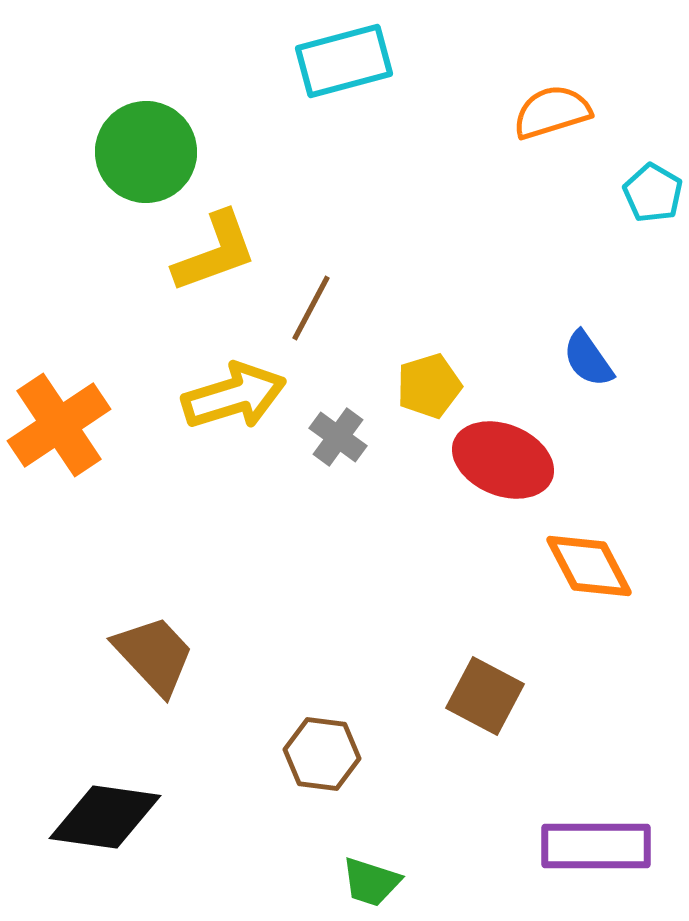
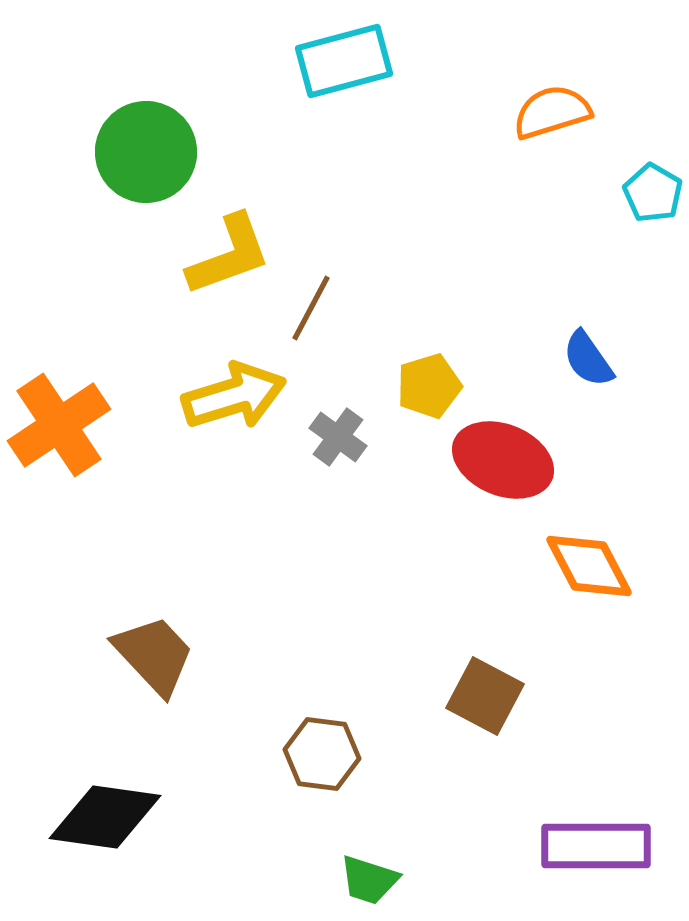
yellow L-shape: moved 14 px right, 3 px down
green trapezoid: moved 2 px left, 2 px up
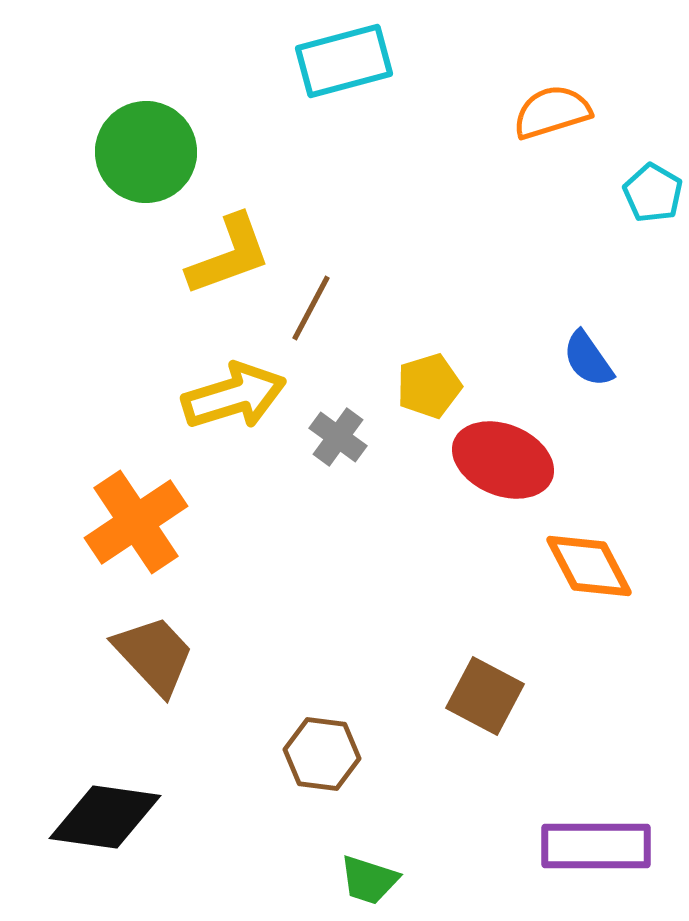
orange cross: moved 77 px right, 97 px down
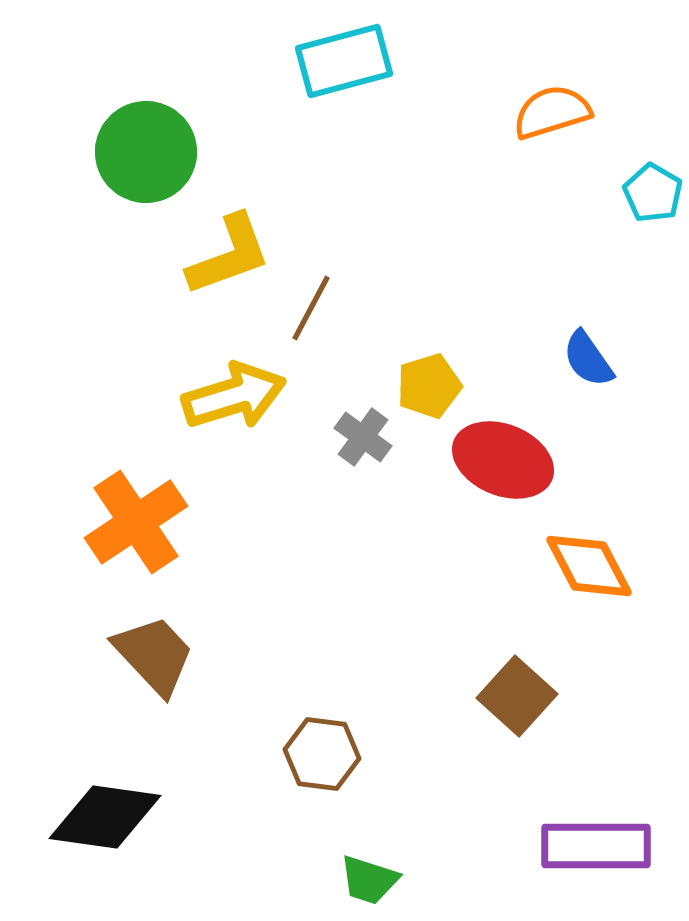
gray cross: moved 25 px right
brown square: moved 32 px right; rotated 14 degrees clockwise
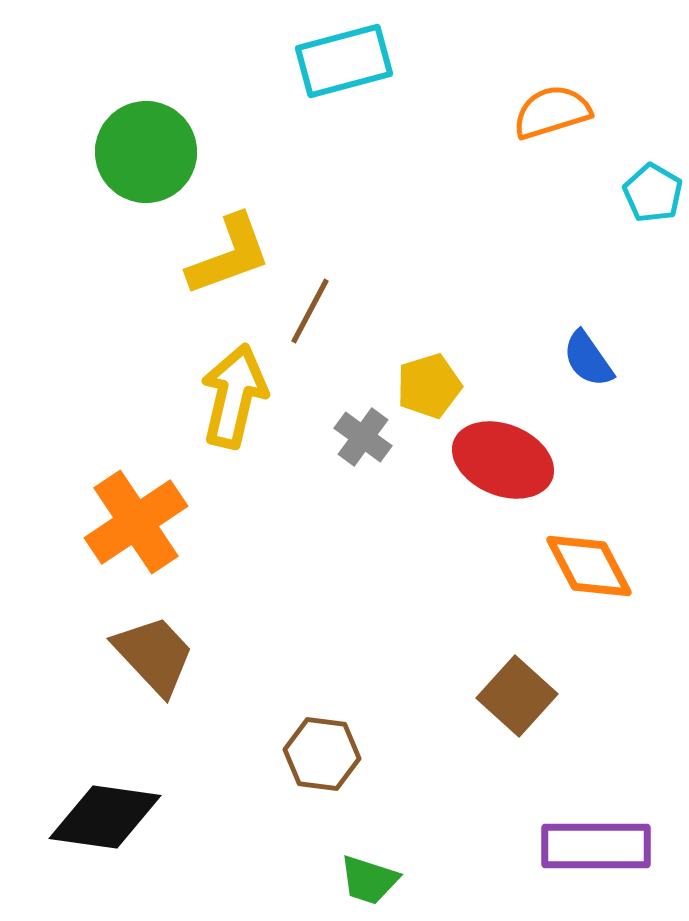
brown line: moved 1 px left, 3 px down
yellow arrow: rotated 60 degrees counterclockwise
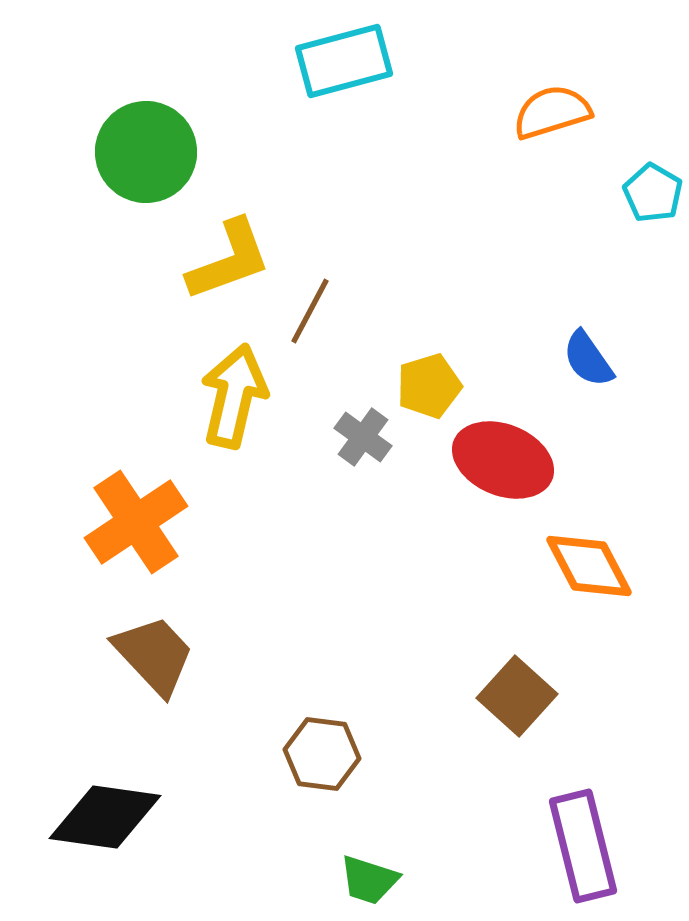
yellow L-shape: moved 5 px down
purple rectangle: moved 13 px left; rotated 76 degrees clockwise
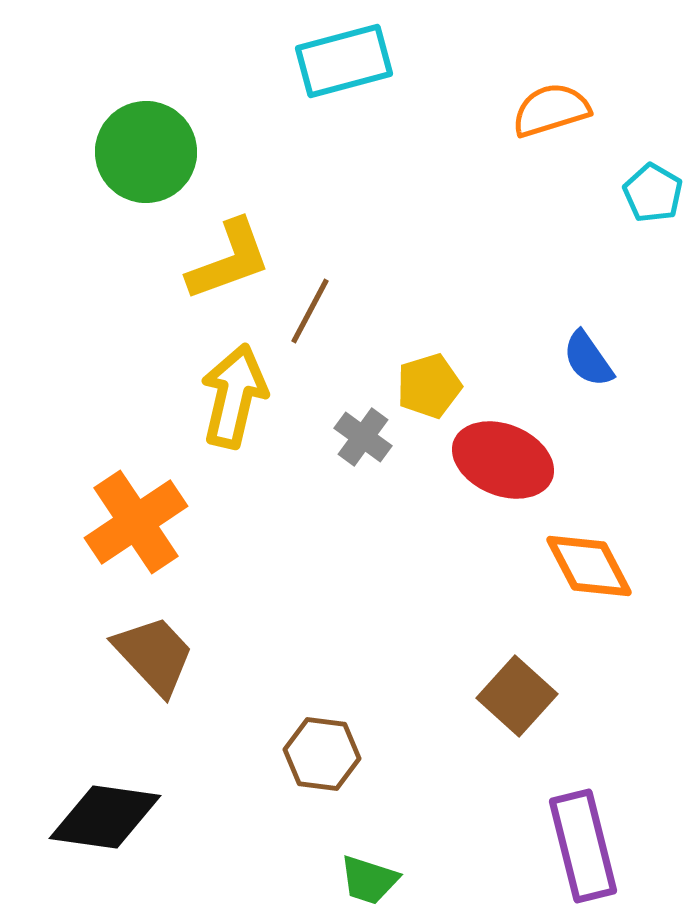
orange semicircle: moved 1 px left, 2 px up
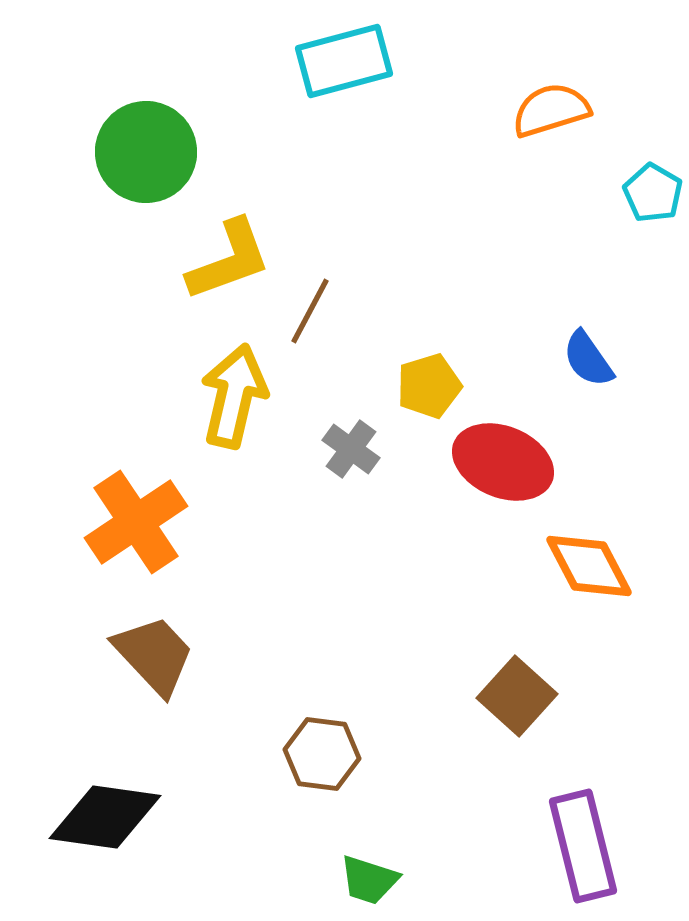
gray cross: moved 12 px left, 12 px down
red ellipse: moved 2 px down
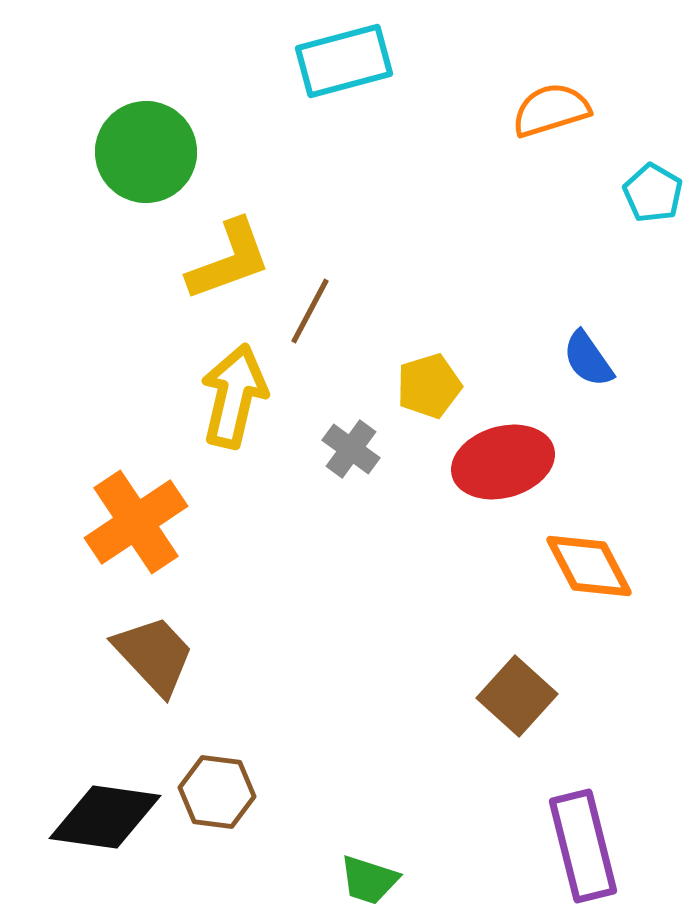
red ellipse: rotated 38 degrees counterclockwise
brown hexagon: moved 105 px left, 38 px down
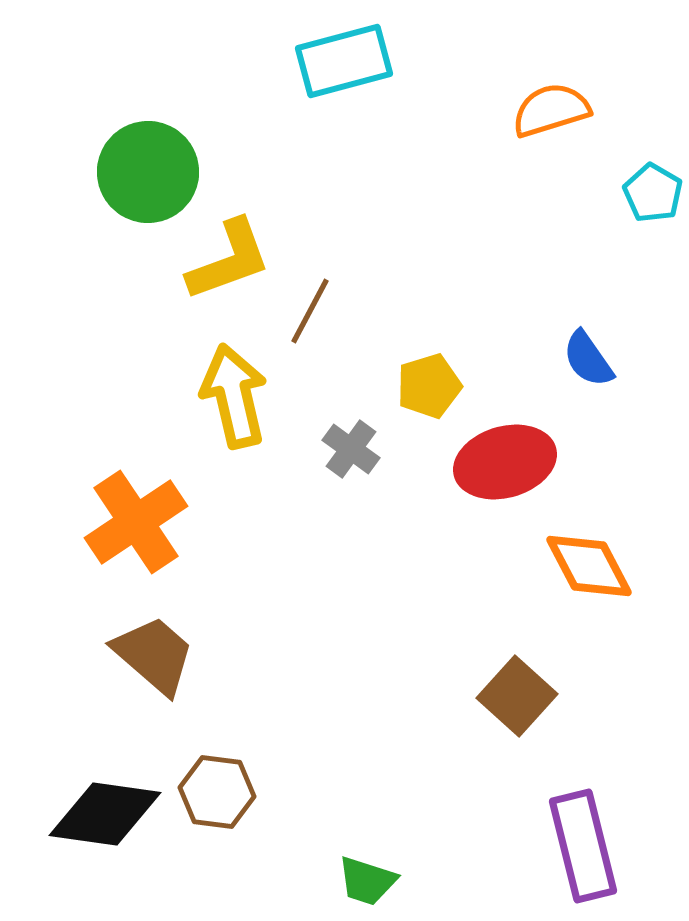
green circle: moved 2 px right, 20 px down
yellow arrow: rotated 26 degrees counterclockwise
red ellipse: moved 2 px right
brown trapezoid: rotated 6 degrees counterclockwise
black diamond: moved 3 px up
green trapezoid: moved 2 px left, 1 px down
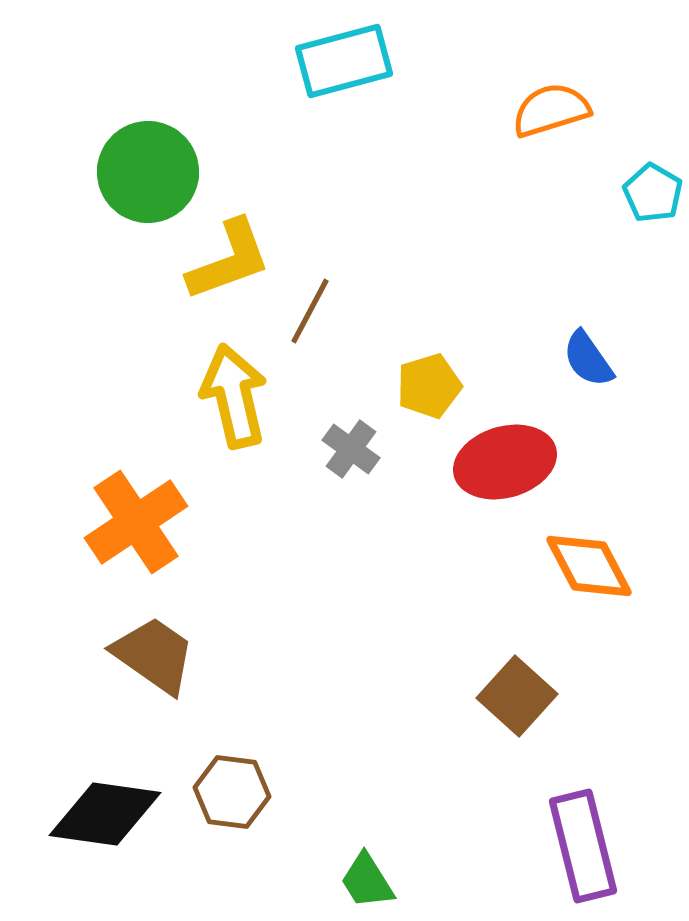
brown trapezoid: rotated 6 degrees counterclockwise
brown hexagon: moved 15 px right
green trapezoid: rotated 40 degrees clockwise
